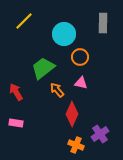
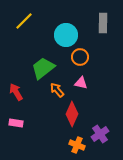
cyan circle: moved 2 px right, 1 px down
orange cross: moved 1 px right
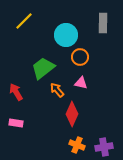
purple cross: moved 4 px right, 13 px down; rotated 24 degrees clockwise
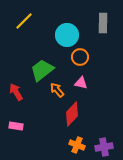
cyan circle: moved 1 px right
green trapezoid: moved 1 px left, 2 px down
red diamond: rotated 20 degrees clockwise
pink rectangle: moved 3 px down
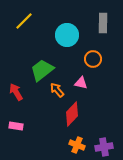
orange circle: moved 13 px right, 2 px down
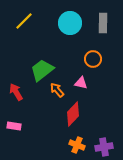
cyan circle: moved 3 px right, 12 px up
red diamond: moved 1 px right
pink rectangle: moved 2 px left
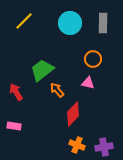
pink triangle: moved 7 px right
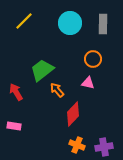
gray rectangle: moved 1 px down
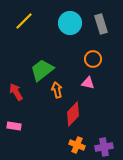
gray rectangle: moved 2 px left; rotated 18 degrees counterclockwise
orange arrow: rotated 28 degrees clockwise
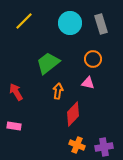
green trapezoid: moved 6 px right, 7 px up
orange arrow: moved 1 px right, 1 px down; rotated 21 degrees clockwise
